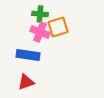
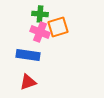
red triangle: moved 2 px right
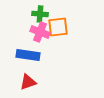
orange square: rotated 10 degrees clockwise
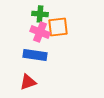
blue rectangle: moved 7 px right
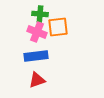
pink cross: moved 3 px left
blue rectangle: moved 1 px right, 1 px down; rotated 15 degrees counterclockwise
red triangle: moved 9 px right, 2 px up
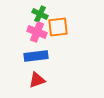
green cross: rotated 21 degrees clockwise
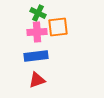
green cross: moved 2 px left, 1 px up
pink cross: rotated 24 degrees counterclockwise
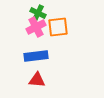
pink cross: moved 1 px left, 5 px up; rotated 24 degrees counterclockwise
red triangle: rotated 24 degrees clockwise
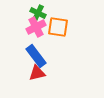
orange square: rotated 15 degrees clockwise
blue rectangle: rotated 60 degrees clockwise
red triangle: moved 7 px up; rotated 18 degrees counterclockwise
